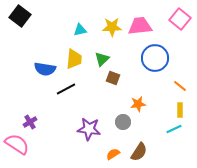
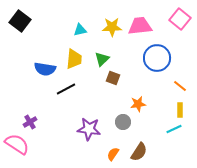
black square: moved 5 px down
blue circle: moved 2 px right
orange semicircle: rotated 24 degrees counterclockwise
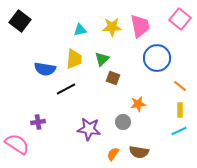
pink trapezoid: rotated 85 degrees clockwise
purple cross: moved 8 px right; rotated 24 degrees clockwise
cyan line: moved 5 px right, 2 px down
brown semicircle: rotated 66 degrees clockwise
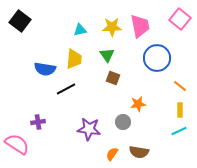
green triangle: moved 5 px right, 4 px up; rotated 21 degrees counterclockwise
orange semicircle: moved 1 px left
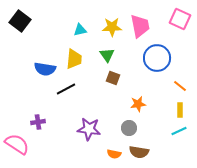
pink square: rotated 15 degrees counterclockwise
gray circle: moved 6 px right, 6 px down
orange semicircle: moved 2 px right; rotated 112 degrees counterclockwise
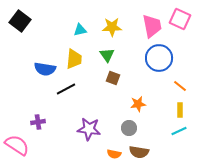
pink trapezoid: moved 12 px right
blue circle: moved 2 px right
pink semicircle: moved 1 px down
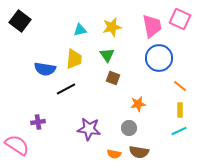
yellow star: rotated 12 degrees counterclockwise
